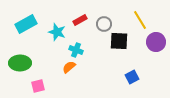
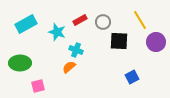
gray circle: moved 1 px left, 2 px up
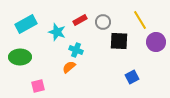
green ellipse: moved 6 px up
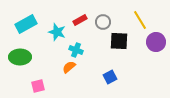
blue square: moved 22 px left
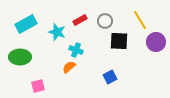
gray circle: moved 2 px right, 1 px up
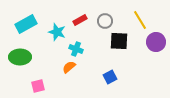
cyan cross: moved 1 px up
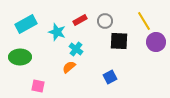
yellow line: moved 4 px right, 1 px down
cyan cross: rotated 16 degrees clockwise
pink square: rotated 24 degrees clockwise
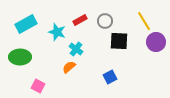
pink square: rotated 16 degrees clockwise
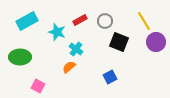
cyan rectangle: moved 1 px right, 3 px up
black square: moved 1 px down; rotated 18 degrees clockwise
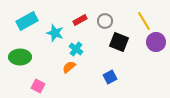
cyan star: moved 2 px left, 1 px down
